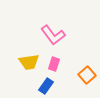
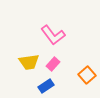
pink rectangle: moved 1 px left; rotated 24 degrees clockwise
blue rectangle: rotated 21 degrees clockwise
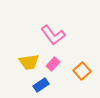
orange square: moved 5 px left, 4 px up
blue rectangle: moved 5 px left, 1 px up
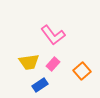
blue rectangle: moved 1 px left
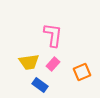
pink L-shape: rotated 135 degrees counterclockwise
orange square: moved 1 px down; rotated 18 degrees clockwise
blue rectangle: rotated 70 degrees clockwise
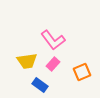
pink L-shape: moved 5 px down; rotated 135 degrees clockwise
yellow trapezoid: moved 2 px left, 1 px up
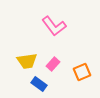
pink L-shape: moved 1 px right, 14 px up
blue rectangle: moved 1 px left, 1 px up
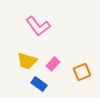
pink L-shape: moved 16 px left
yellow trapezoid: rotated 25 degrees clockwise
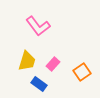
yellow trapezoid: rotated 90 degrees counterclockwise
orange square: rotated 12 degrees counterclockwise
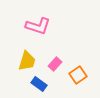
pink L-shape: rotated 35 degrees counterclockwise
pink rectangle: moved 2 px right
orange square: moved 4 px left, 3 px down
